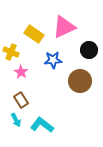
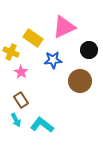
yellow rectangle: moved 1 px left, 4 px down
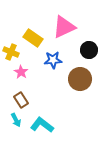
brown circle: moved 2 px up
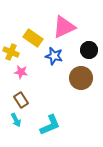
blue star: moved 1 px right, 4 px up; rotated 18 degrees clockwise
pink star: rotated 24 degrees counterclockwise
brown circle: moved 1 px right, 1 px up
cyan L-shape: moved 8 px right; rotated 120 degrees clockwise
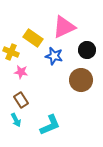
black circle: moved 2 px left
brown circle: moved 2 px down
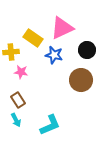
pink triangle: moved 2 px left, 1 px down
yellow cross: rotated 28 degrees counterclockwise
blue star: moved 1 px up
brown rectangle: moved 3 px left
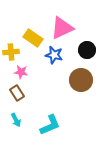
brown rectangle: moved 1 px left, 7 px up
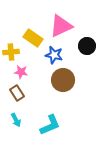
pink triangle: moved 1 px left, 2 px up
black circle: moved 4 px up
brown circle: moved 18 px left
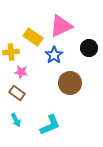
yellow rectangle: moved 1 px up
black circle: moved 2 px right, 2 px down
blue star: rotated 24 degrees clockwise
brown circle: moved 7 px right, 3 px down
brown rectangle: rotated 21 degrees counterclockwise
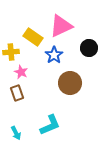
pink star: rotated 16 degrees clockwise
brown rectangle: rotated 35 degrees clockwise
cyan arrow: moved 13 px down
